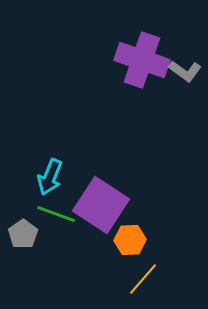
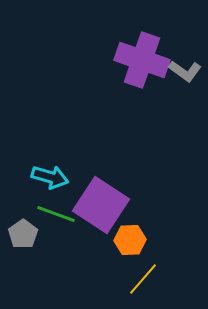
cyan arrow: rotated 96 degrees counterclockwise
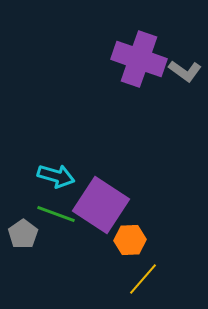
purple cross: moved 3 px left, 1 px up
cyan arrow: moved 6 px right, 1 px up
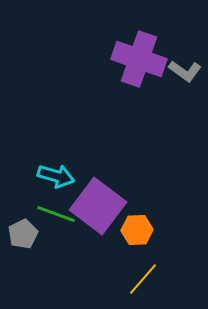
purple square: moved 3 px left, 1 px down; rotated 4 degrees clockwise
gray pentagon: rotated 8 degrees clockwise
orange hexagon: moved 7 px right, 10 px up
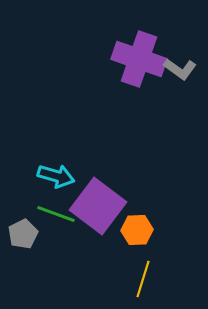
gray L-shape: moved 5 px left, 2 px up
yellow line: rotated 24 degrees counterclockwise
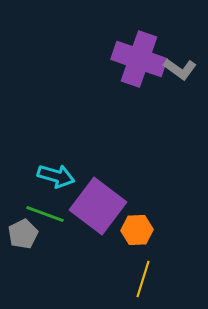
green line: moved 11 px left
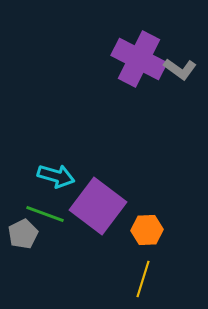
purple cross: rotated 8 degrees clockwise
orange hexagon: moved 10 px right
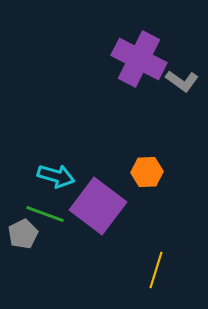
gray L-shape: moved 2 px right, 12 px down
orange hexagon: moved 58 px up
yellow line: moved 13 px right, 9 px up
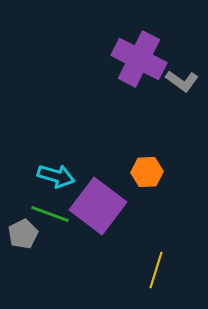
green line: moved 5 px right
